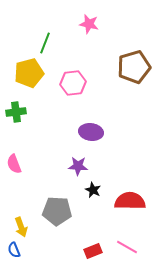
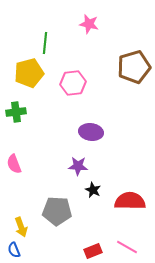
green line: rotated 15 degrees counterclockwise
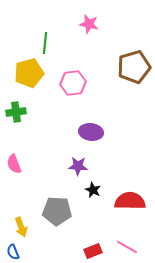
blue semicircle: moved 1 px left, 2 px down
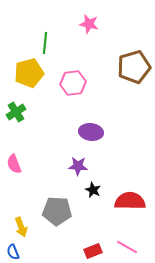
green cross: rotated 24 degrees counterclockwise
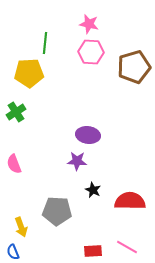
yellow pentagon: rotated 12 degrees clockwise
pink hexagon: moved 18 px right, 31 px up; rotated 10 degrees clockwise
purple ellipse: moved 3 px left, 3 px down
purple star: moved 1 px left, 5 px up
red rectangle: rotated 18 degrees clockwise
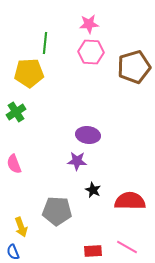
pink star: rotated 18 degrees counterclockwise
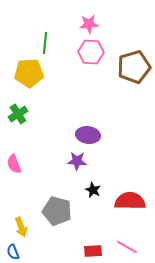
green cross: moved 2 px right, 2 px down
gray pentagon: rotated 12 degrees clockwise
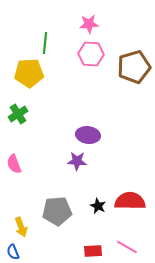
pink hexagon: moved 2 px down
black star: moved 5 px right, 16 px down
gray pentagon: rotated 20 degrees counterclockwise
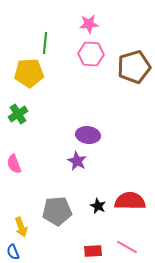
purple star: rotated 24 degrees clockwise
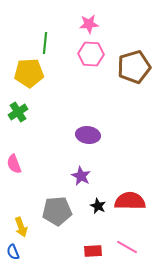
green cross: moved 2 px up
purple star: moved 4 px right, 15 px down
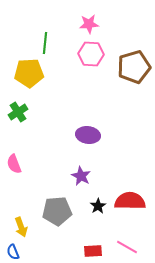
black star: rotated 14 degrees clockwise
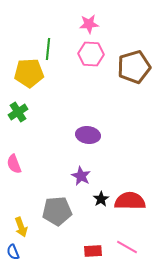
green line: moved 3 px right, 6 px down
black star: moved 3 px right, 7 px up
